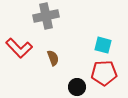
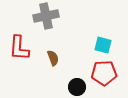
red L-shape: rotated 48 degrees clockwise
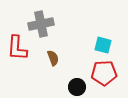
gray cross: moved 5 px left, 8 px down
red L-shape: moved 2 px left
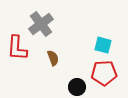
gray cross: rotated 25 degrees counterclockwise
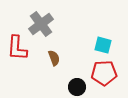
brown semicircle: moved 1 px right
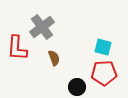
gray cross: moved 1 px right, 3 px down
cyan square: moved 2 px down
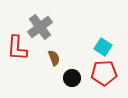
gray cross: moved 2 px left
cyan square: rotated 18 degrees clockwise
black circle: moved 5 px left, 9 px up
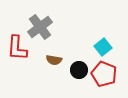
cyan square: rotated 18 degrees clockwise
brown semicircle: moved 2 px down; rotated 119 degrees clockwise
red pentagon: moved 1 px down; rotated 25 degrees clockwise
black circle: moved 7 px right, 8 px up
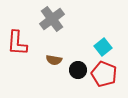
gray cross: moved 12 px right, 8 px up
red L-shape: moved 5 px up
black circle: moved 1 px left
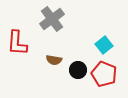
cyan square: moved 1 px right, 2 px up
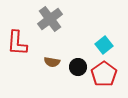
gray cross: moved 2 px left
brown semicircle: moved 2 px left, 2 px down
black circle: moved 3 px up
red pentagon: rotated 15 degrees clockwise
